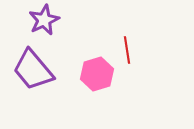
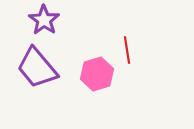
purple star: rotated 12 degrees counterclockwise
purple trapezoid: moved 4 px right, 2 px up
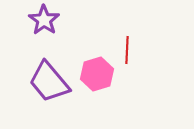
red line: rotated 12 degrees clockwise
purple trapezoid: moved 12 px right, 14 px down
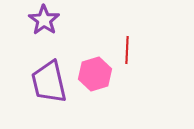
pink hexagon: moved 2 px left
purple trapezoid: rotated 27 degrees clockwise
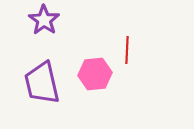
pink hexagon: rotated 12 degrees clockwise
purple trapezoid: moved 7 px left, 1 px down
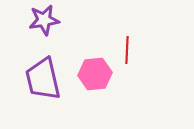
purple star: rotated 28 degrees clockwise
purple trapezoid: moved 1 px right, 4 px up
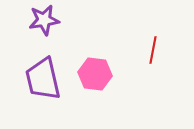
red line: moved 26 px right; rotated 8 degrees clockwise
pink hexagon: rotated 12 degrees clockwise
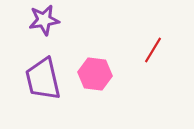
red line: rotated 20 degrees clockwise
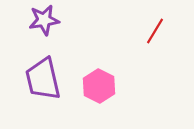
red line: moved 2 px right, 19 px up
pink hexagon: moved 4 px right, 12 px down; rotated 20 degrees clockwise
